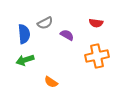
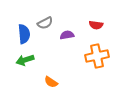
red semicircle: moved 2 px down
purple semicircle: rotated 40 degrees counterclockwise
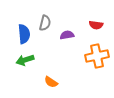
gray semicircle: rotated 49 degrees counterclockwise
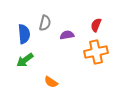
red semicircle: rotated 104 degrees clockwise
orange cross: moved 1 px left, 4 px up
green arrow: rotated 18 degrees counterclockwise
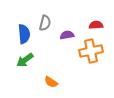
red semicircle: rotated 64 degrees clockwise
orange cross: moved 5 px left, 1 px up
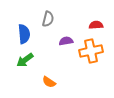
gray semicircle: moved 3 px right, 4 px up
purple semicircle: moved 1 px left, 6 px down
orange semicircle: moved 2 px left
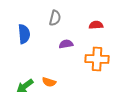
gray semicircle: moved 7 px right, 1 px up
purple semicircle: moved 3 px down
orange cross: moved 6 px right, 8 px down; rotated 15 degrees clockwise
green arrow: moved 26 px down
orange semicircle: rotated 16 degrees counterclockwise
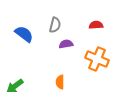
gray semicircle: moved 7 px down
blue semicircle: rotated 48 degrees counterclockwise
orange cross: rotated 20 degrees clockwise
orange semicircle: moved 11 px right; rotated 72 degrees clockwise
green arrow: moved 10 px left
